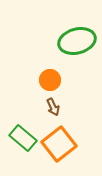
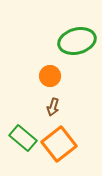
orange circle: moved 4 px up
brown arrow: rotated 42 degrees clockwise
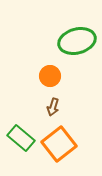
green rectangle: moved 2 px left
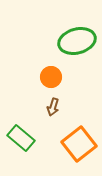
orange circle: moved 1 px right, 1 px down
orange square: moved 20 px right
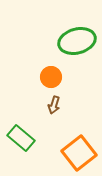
brown arrow: moved 1 px right, 2 px up
orange square: moved 9 px down
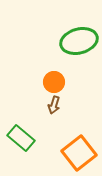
green ellipse: moved 2 px right
orange circle: moved 3 px right, 5 px down
